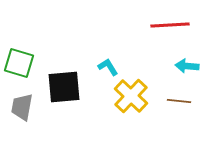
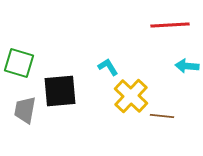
black square: moved 4 px left, 4 px down
brown line: moved 17 px left, 15 px down
gray trapezoid: moved 3 px right, 3 px down
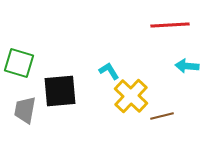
cyan L-shape: moved 1 px right, 4 px down
brown line: rotated 20 degrees counterclockwise
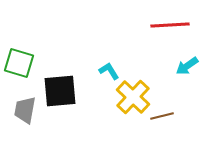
cyan arrow: rotated 40 degrees counterclockwise
yellow cross: moved 2 px right, 1 px down
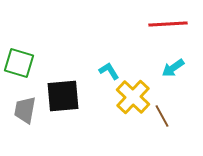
red line: moved 2 px left, 1 px up
cyan arrow: moved 14 px left, 2 px down
black square: moved 3 px right, 5 px down
brown line: rotated 75 degrees clockwise
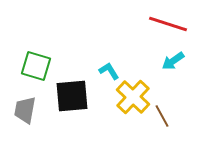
red line: rotated 21 degrees clockwise
green square: moved 17 px right, 3 px down
cyan arrow: moved 7 px up
black square: moved 9 px right
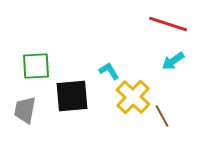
green square: rotated 20 degrees counterclockwise
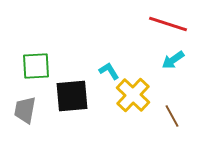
cyan arrow: moved 1 px up
yellow cross: moved 2 px up
brown line: moved 10 px right
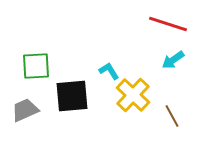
gray trapezoid: rotated 56 degrees clockwise
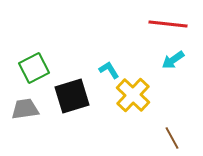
red line: rotated 12 degrees counterclockwise
green square: moved 2 px left, 2 px down; rotated 24 degrees counterclockwise
cyan L-shape: moved 1 px up
black square: rotated 12 degrees counterclockwise
gray trapezoid: moved 1 px up; rotated 16 degrees clockwise
brown line: moved 22 px down
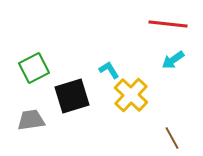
yellow cross: moved 2 px left
gray trapezoid: moved 6 px right, 11 px down
